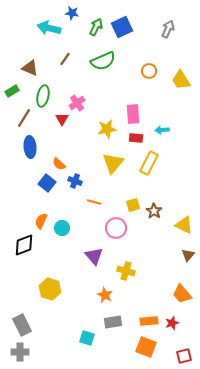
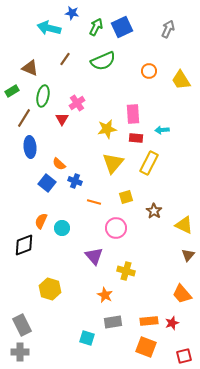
yellow square at (133, 205): moved 7 px left, 8 px up
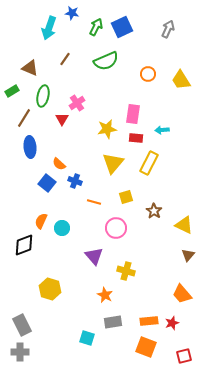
cyan arrow at (49, 28): rotated 85 degrees counterclockwise
green semicircle at (103, 61): moved 3 px right
orange circle at (149, 71): moved 1 px left, 3 px down
pink rectangle at (133, 114): rotated 12 degrees clockwise
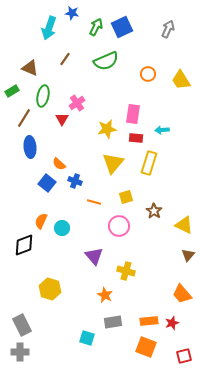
yellow rectangle at (149, 163): rotated 10 degrees counterclockwise
pink circle at (116, 228): moved 3 px right, 2 px up
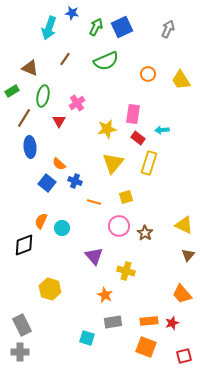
red triangle at (62, 119): moved 3 px left, 2 px down
red rectangle at (136, 138): moved 2 px right; rotated 32 degrees clockwise
brown star at (154, 211): moved 9 px left, 22 px down
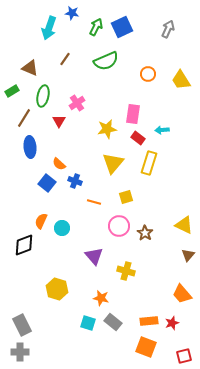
yellow hexagon at (50, 289): moved 7 px right
orange star at (105, 295): moved 4 px left, 3 px down; rotated 14 degrees counterclockwise
gray rectangle at (113, 322): rotated 48 degrees clockwise
cyan square at (87, 338): moved 1 px right, 15 px up
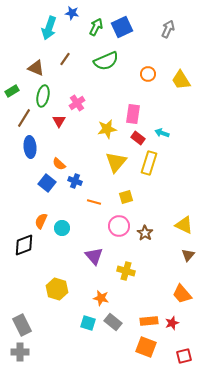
brown triangle at (30, 68): moved 6 px right
cyan arrow at (162, 130): moved 3 px down; rotated 24 degrees clockwise
yellow triangle at (113, 163): moved 3 px right, 1 px up
